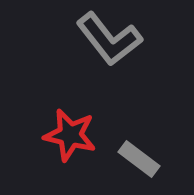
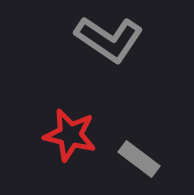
gray L-shape: rotated 18 degrees counterclockwise
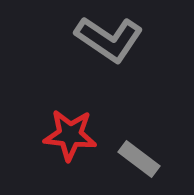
red star: rotated 8 degrees counterclockwise
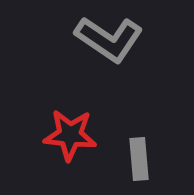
gray rectangle: rotated 48 degrees clockwise
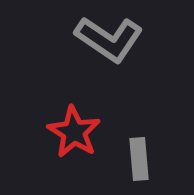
red star: moved 4 px right, 3 px up; rotated 26 degrees clockwise
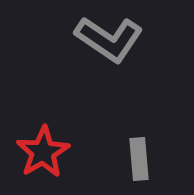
red star: moved 31 px left, 20 px down; rotated 10 degrees clockwise
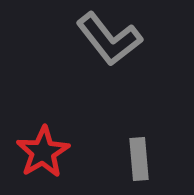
gray L-shape: rotated 18 degrees clockwise
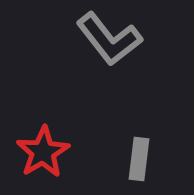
gray rectangle: rotated 12 degrees clockwise
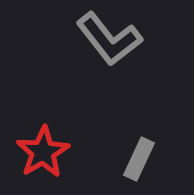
gray rectangle: rotated 18 degrees clockwise
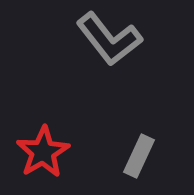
gray rectangle: moved 3 px up
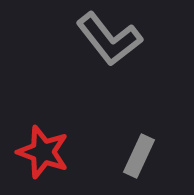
red star: rotated 22 degrees counterclockwise
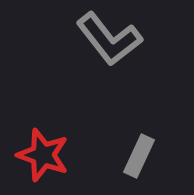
red star: moved 3 px down
